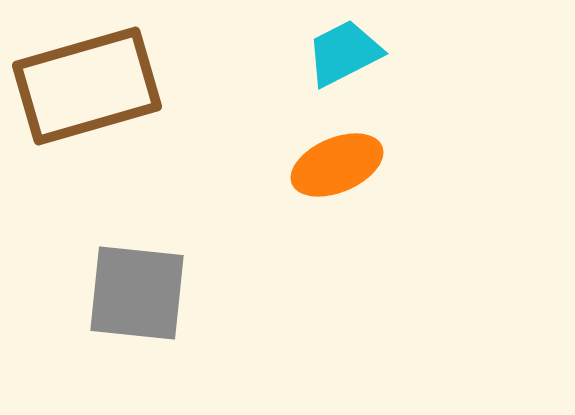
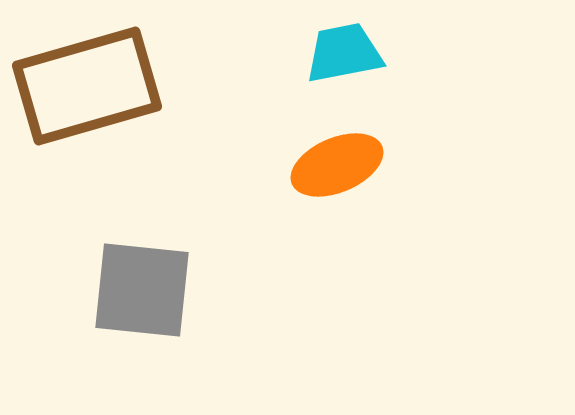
cyan trapezoid: rotated 16 degrees clockwise
gray square: moved 5 px right, 3 px up
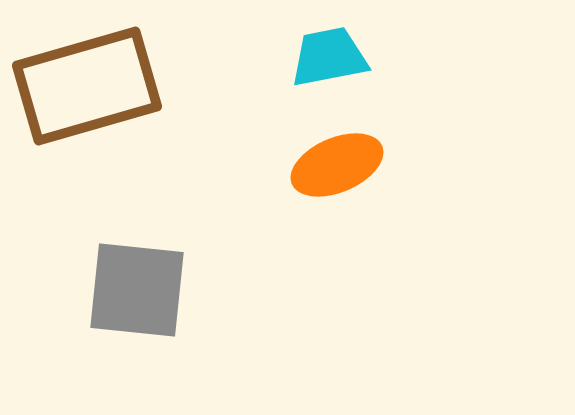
cyan trapezoid: moved 15 px left, 4 px down
gray square: moved 5 px left
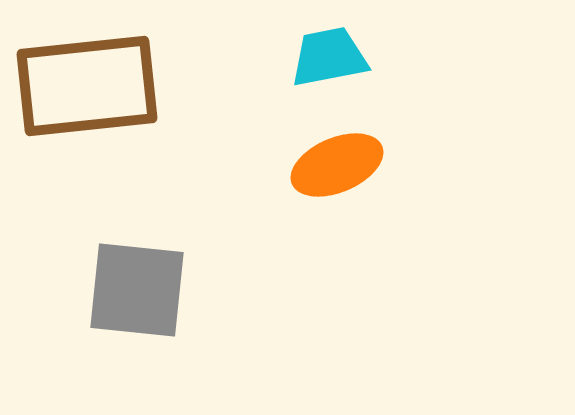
brown rectangle: rotated 10 degrees clockwise
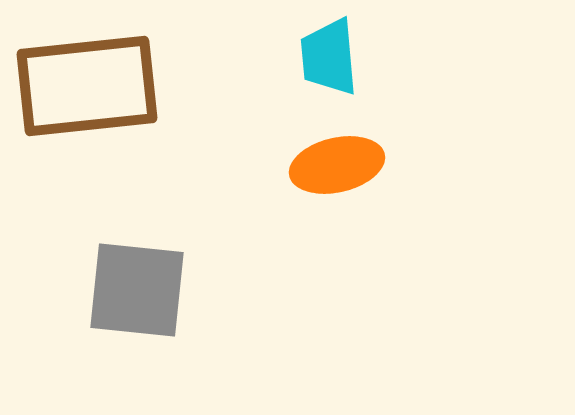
cyan trapezoid: rotated 84 degrees counterclockwise
orange ellipse: rotated 10 degrees clockwise
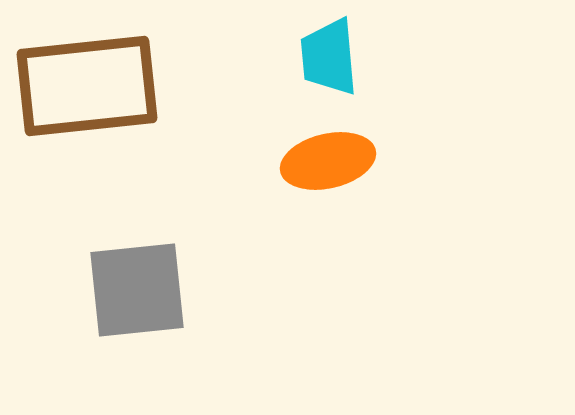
orange ellipse: moved 9 px left, 4 px up
gray square: rotated 12 degrees counterclockwise
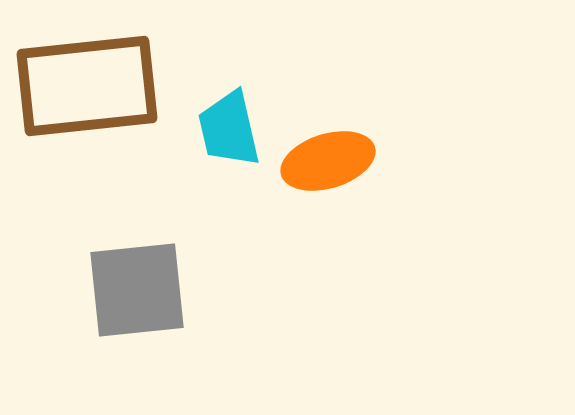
cyan trapezoid: moved 100 px left, 72 px down; rotated 8 degrees counterclockwise
orange ellipse: rotated 4 degrees counterclockwise
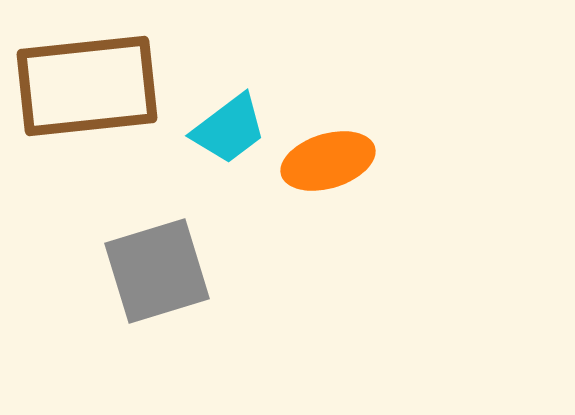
cyan trapezoid: rotated 114 degrees counterclockwise
gray square: moved 20 px right, 19 px up; rotated 11 degrees counterclockwise
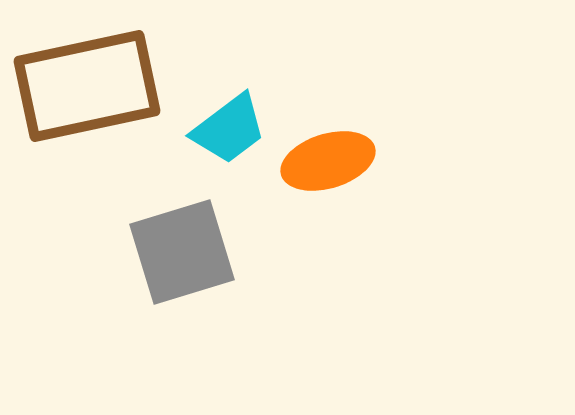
brown rectangle: rotated 6 degrees counterclockwise
gray square: moved 25 px right, 19 px up
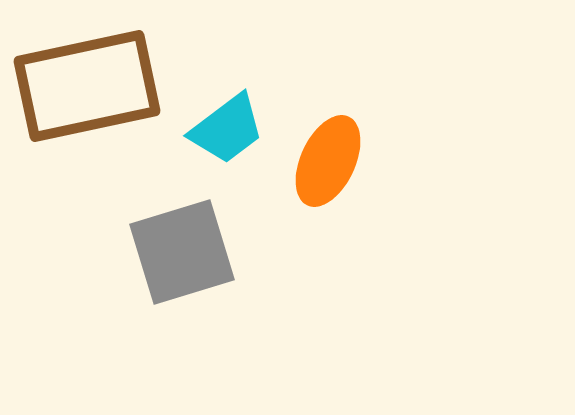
cyan trapezoid: moved 2 px left
orange ellipse: rotated 48 degrees counterclockwise
